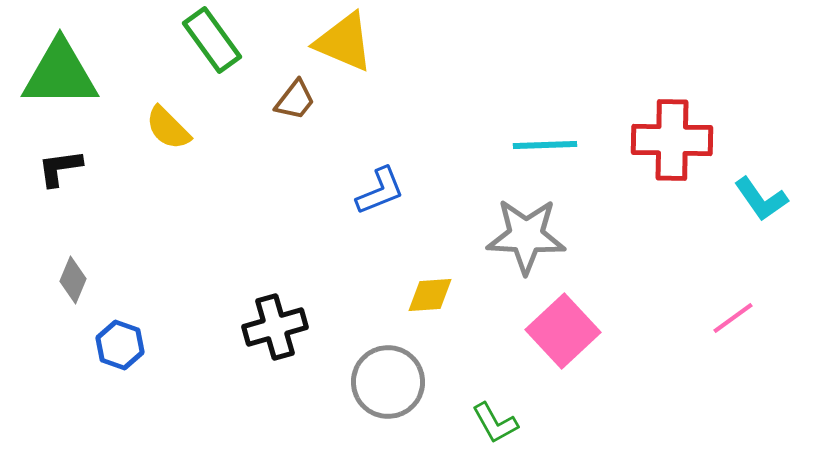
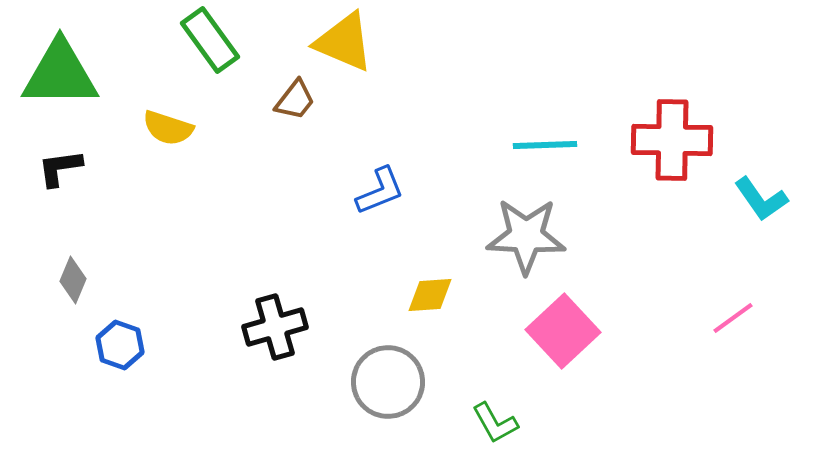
green rectangle: moved 2 px left
yellow semicircle: rotated 27 degrees counterclockwise
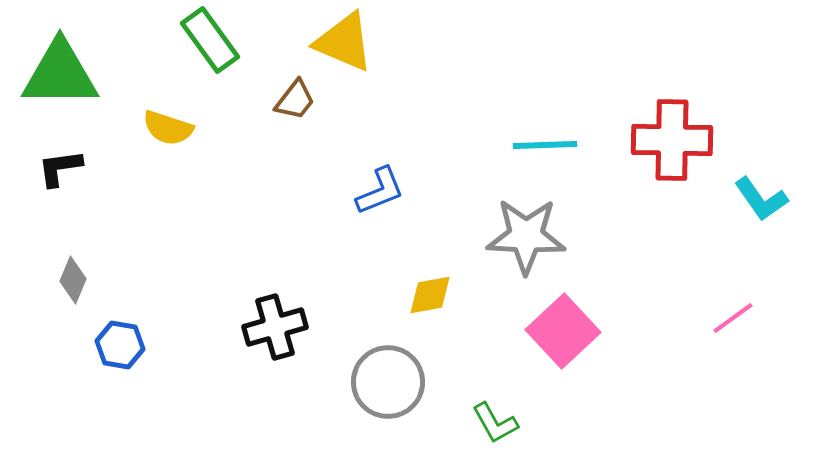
yellow diamond: rotated 6 degrees counterclockwise
blue hexagon: rotated 9 degrees counterclockwise
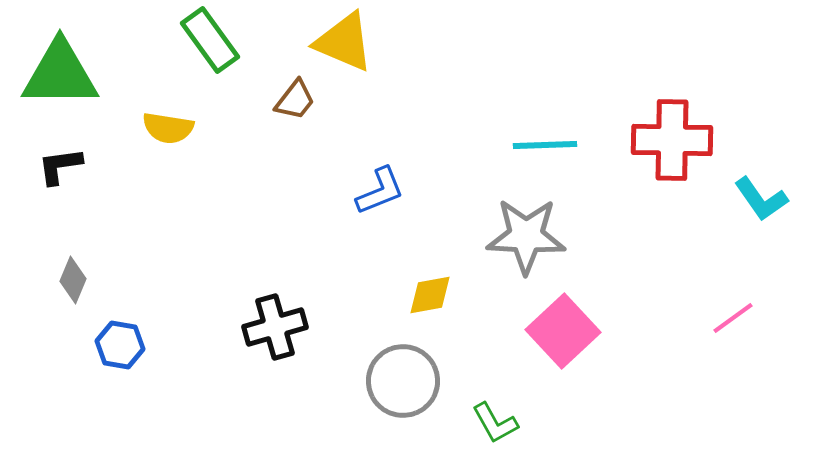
yellow semicircle: rotated 9 degrees counterclockwise
black L-shape: moved 2 px up
gray circle: moved 15 px right, 1 px up
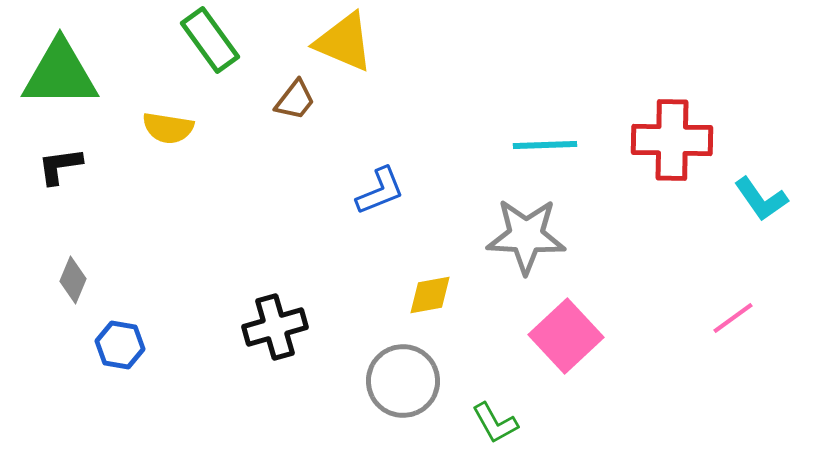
pink square: moved 3 px right, 5 px down
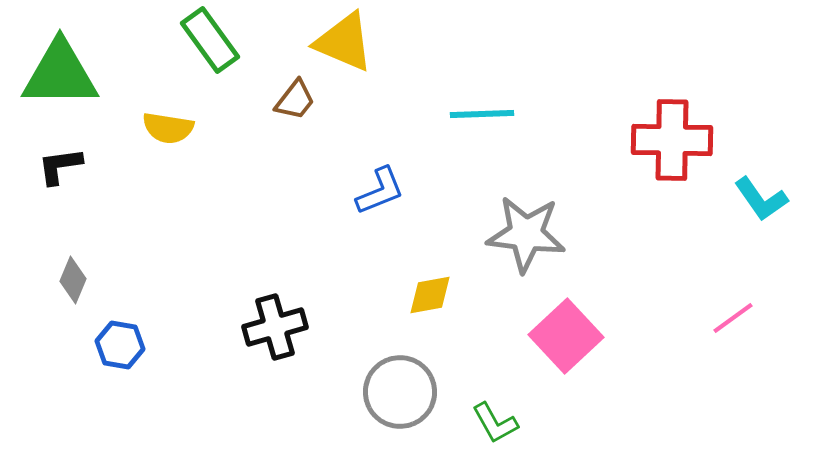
cyan line: moved 63 px left, 31 px up
gray star: moved 2 px up; rotated 4 degrees clockwise
gray circle: moved 3 px left, 11 px down
